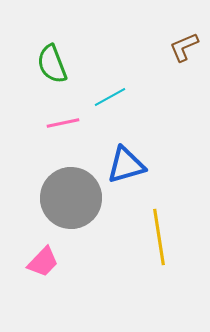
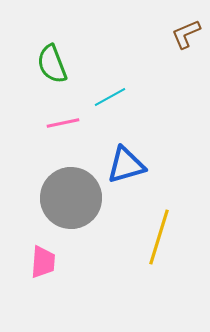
brown L-shape: moved 2 px right, 13 px up
yellow line: rotated 26 degrees clockwise
pink trapezoid: rotated 40 degrees counterclockwise
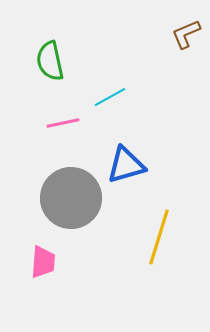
green semicircle: moved 2 px left, 3 px up; rotated 9 degrees clockwise
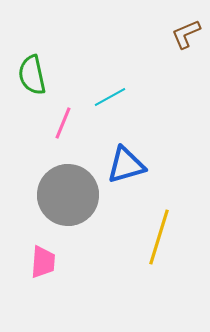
green semicircle: moved 18 px left, 14 px down
pink line: rotated 56 degrees counterclockwise
gray circle: moved 3 px left, 3 px up
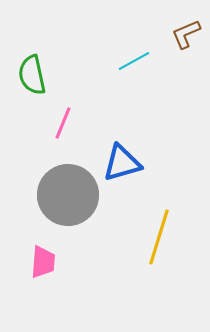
cyan line: moved 24 px right, 36 px up
blue triangle: moved 4 px left, 2 px up
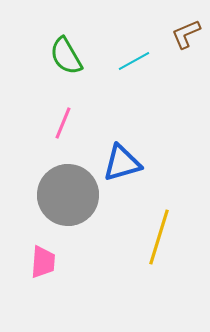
green semicircle: moved 34 px right, 19 px up; rotated 18 degrees counterclockwise
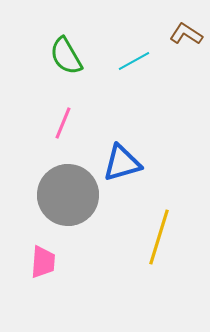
brown L-shape: rotated 56 degrees clockwise
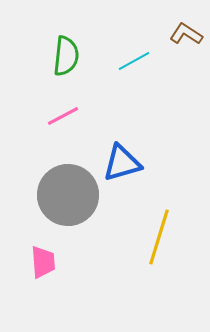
green semicircle: rotated 144 degrees counterclockwise
pink line: moved 7 px up; rotated 40 degrees clockwise
pink trapezoid: rotated 8 degrees counterclockwise
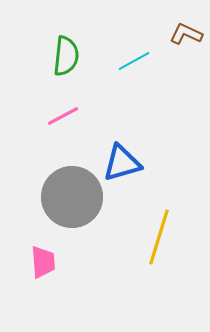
brown L-shape: rotated 8 degrees counterclockwise
gray circle: moved 4 px right, 2 px down
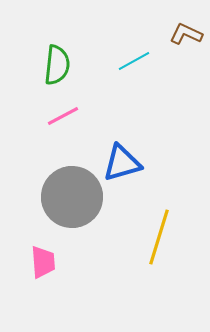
green semicircle: moved 9 px left, 9 px down
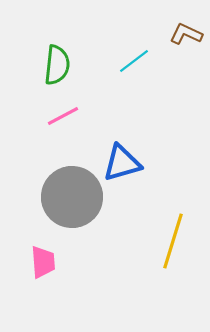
cyan line: rotated 8 degrees counterclockwise
yellow line: moved 14 px right, 4 px down
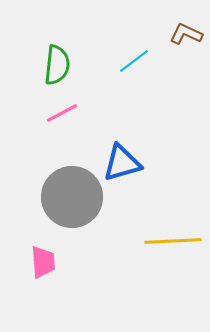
pink line: moved 1 px left, 3 px up
yellow line: rotated 70 degrees clockwise
